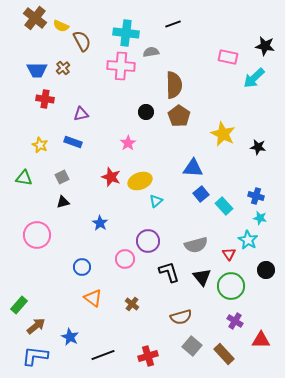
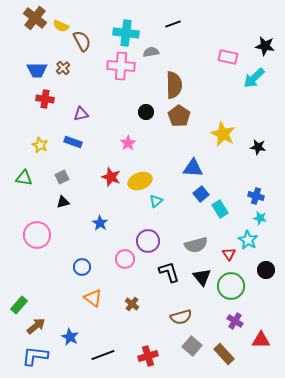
cyan rectangle at (224, 206): moved 4 px left, 3 px down; rotated 12 degrees clockwise
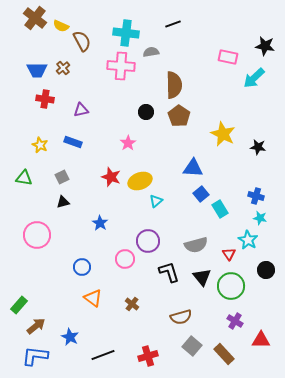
purple triangle at (81, 114): moved 4 px up
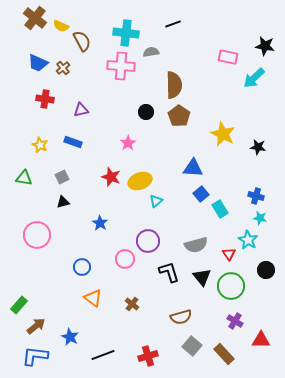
blue trapezoid at (37, 70): moved 1 px right, 7 px up; rotated 25 degrees clockwise
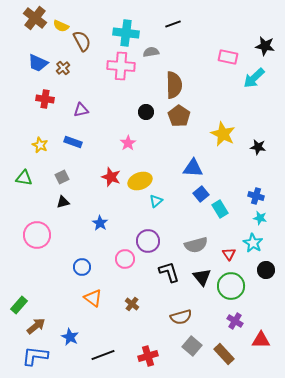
cyan star at (248, 240): moved 5 px right, 3 px down
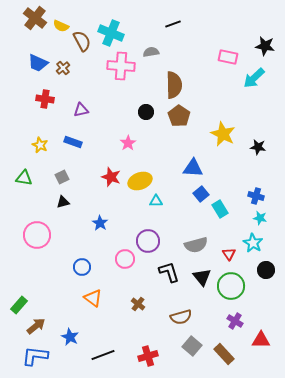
cyan cross at (126, 33): moved 15 px left; rotated 15 degrees clockwise
cyan triangle at (156, 201): rotated 40 degrees clockwise
brown cross at (132, 304): moved 6 px right
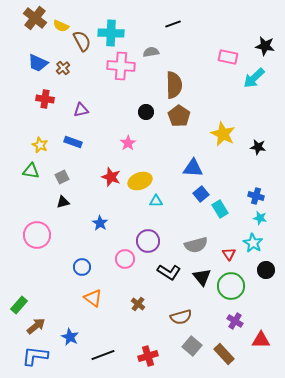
cyan cross at (111, 33): rotated 20 degrees counterclockwise
green triangle at (24, 178): moved 7 px right, 7 px up
black L-shape at (169, 272): rotated 140 degrees clockwise
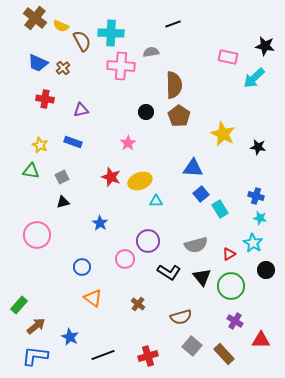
red triangle at (229, 254): rotated 32 degrees clockwise
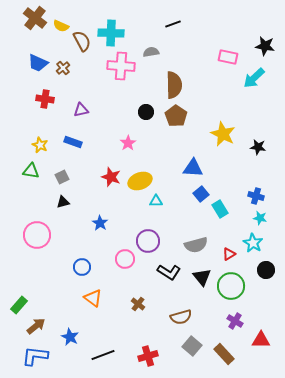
brown pentagon at (179, 116): moved 3 px left
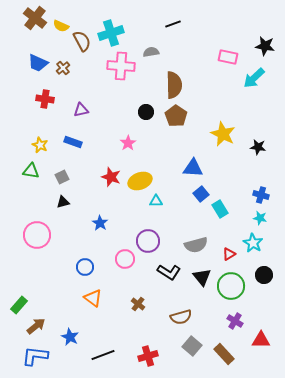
cyan cross at (111, 33): rotated 20 degrees counterclockwise
blue cross at (256, 196): moved 5 px right, 1 px up
blue circle at (82, 267): moved 3 px right
black circle at (266, 270): moved 2 px left, 5 px down
